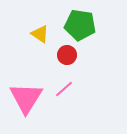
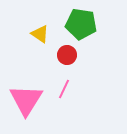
green pentagon: moved 1 px right, 1 px up
pink line: rotated 24 degrees counterclockwise
pink triangle: moved 2 px down
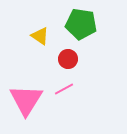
yellow triangle: moved 2 px down
red circle: moved 1 px right, 4 px down
pink line: rotated 36 degrees clockwise
